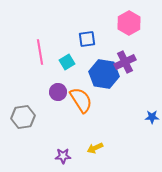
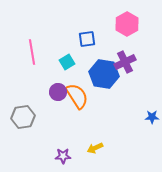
pink hexagon: moved 2 px left, 1 px down
pink line: moved 8 px left
orange semicircle: moved 4 px left, 4 px up
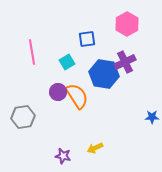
purple star: rotated 14 degrees clockwise
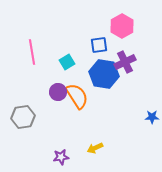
pink hexagon: moved 5 px left, 2 px down
blue square: moved 12 px right, 6 px down
purple star: moved 2 px left, 1 px down; rotated 21 degrees counterclockwise
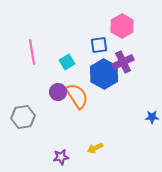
purple cross: moved 2 px left
blue hexagon: rotated 20 degrees clockwise
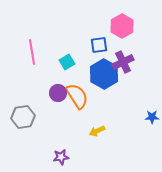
purple circle: moved 1 px down
yellow arrow: moved 2 px right, 17 px up
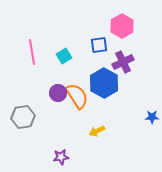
cyan square: moved 3 px left, 6 px up
blue hexagon: moved 9 px down
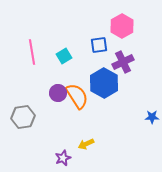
yellow arrow: moved 11 px left, 13 px down
purple star: moved 2 px right, 1 px down; rotated 14 degrees counterclockwise
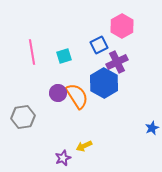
blue square: rotated 18 degrees counterclockwise
cyan square: rotated 14 degrees clockwise
purple cross: moved 6 px left
blue star: moved 11 px down; rotated 24 degrees counterclockwise
yellow arrow: moved 2 px left, 2 px down
